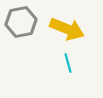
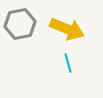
gray hexagon: moved 1 px left, 2 px down
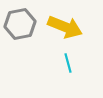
yellow arrow: moved 2 px left, 2 px up
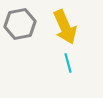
yellow arrow: rotated 44 degrees clockwise
